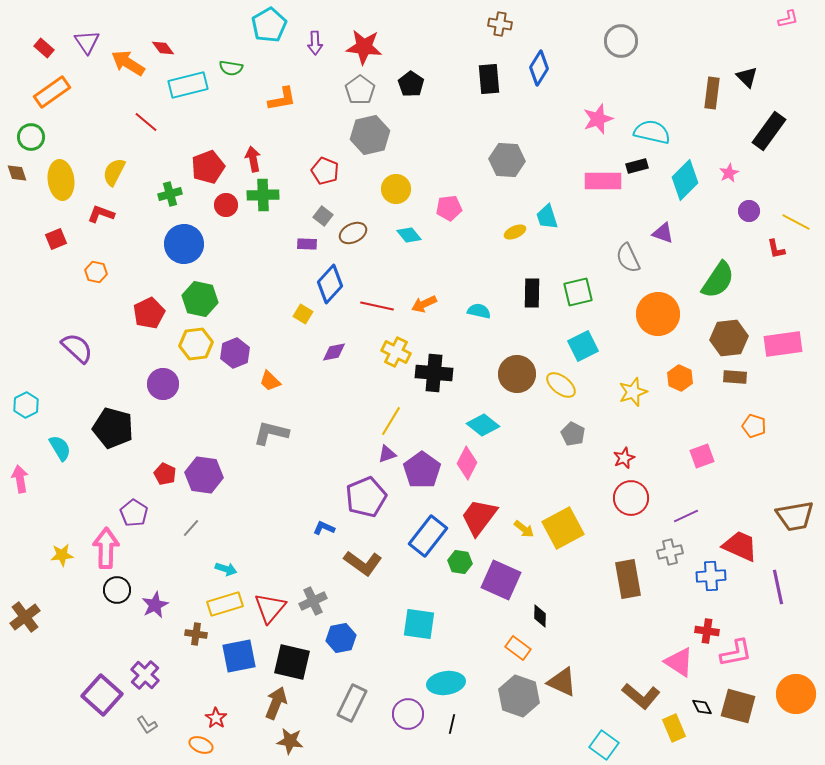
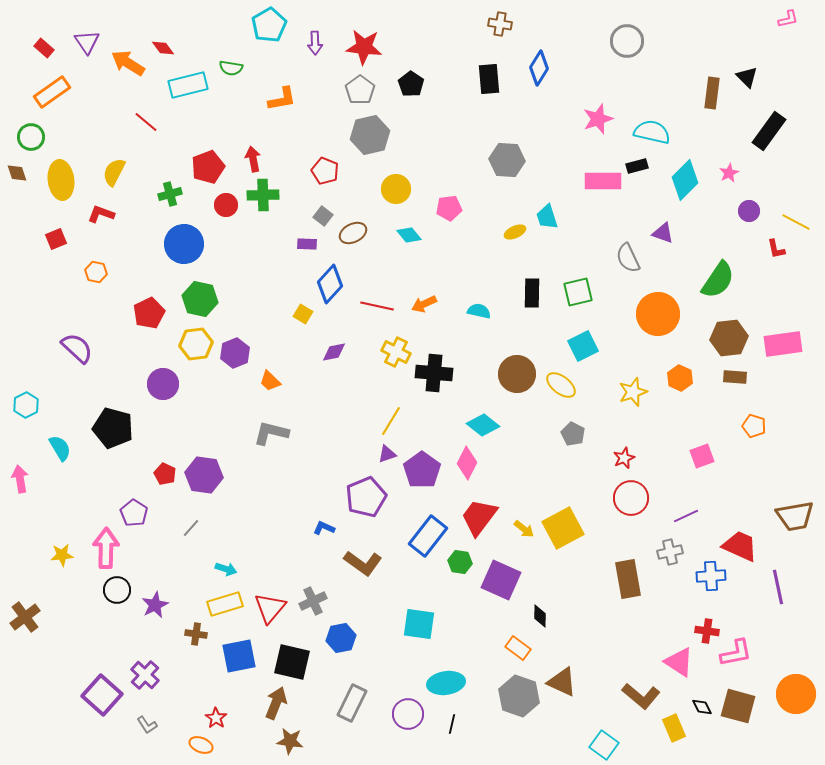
gray circle at (621, 41): moved 6 px right
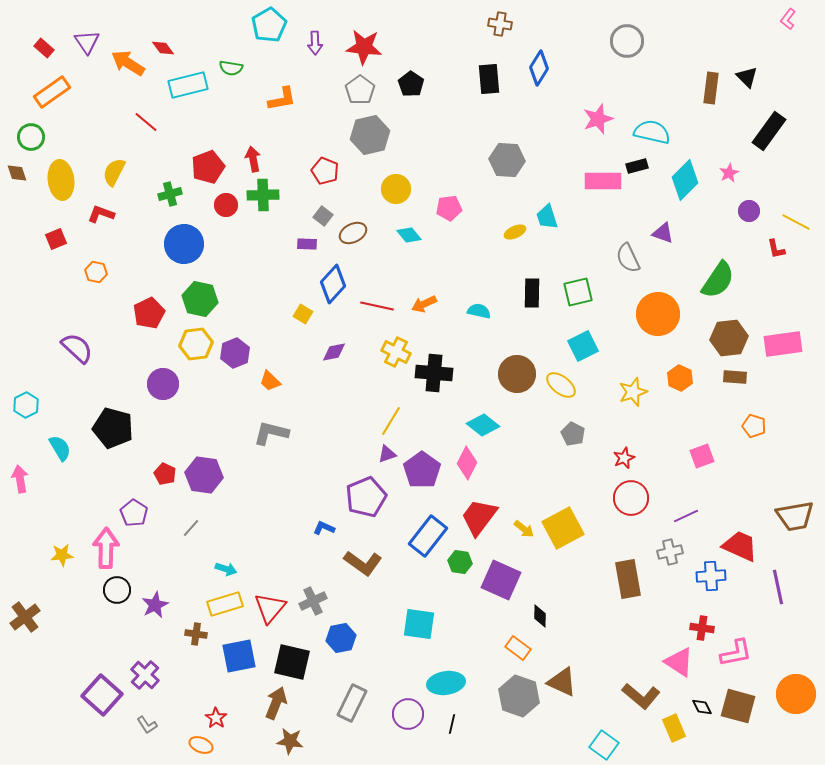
pink L-shape at (788, 19): rotated 140 degrees clockwise
brown rectangle at (712, 93): moved 1 px left, 5 px up
blue diamond at (330, 284): moved 3 px right
red cross at (707, 631): moved 5 px left, 3 px up
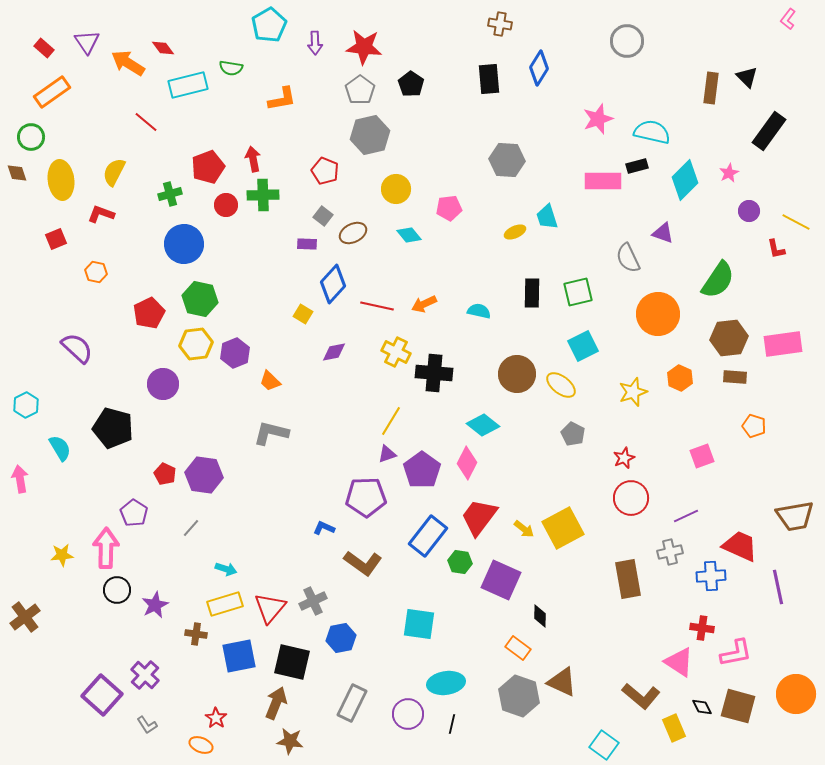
purple pentagon at (366, 497): rotated 21 degrees clockwise
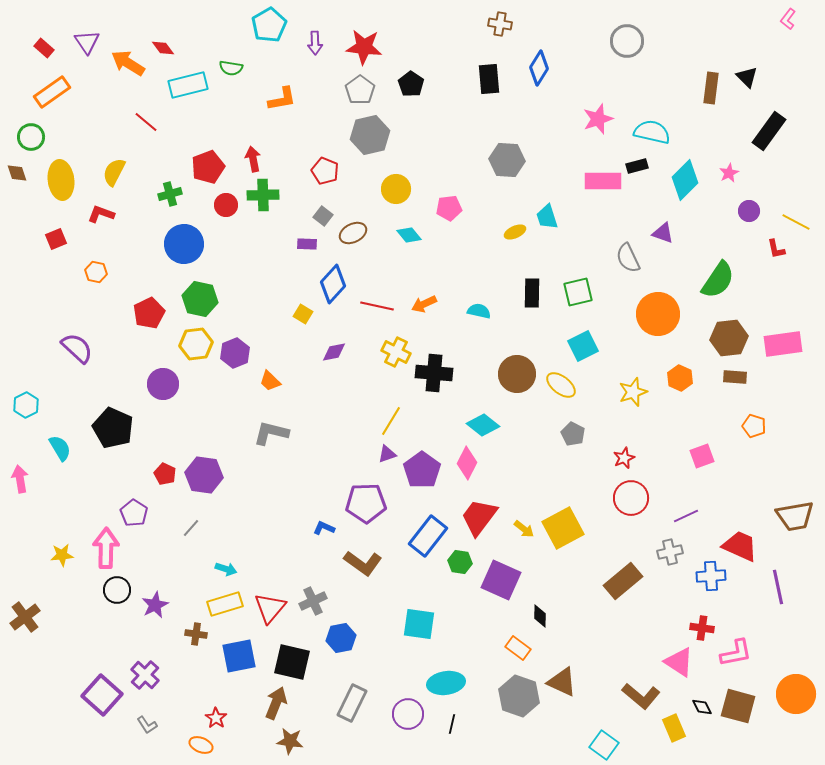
black pentagon at (113, 428): rotated 9 degrees clockwise
purple pentagon at (366, 497): moved 6 px down
brown rectangle at (628, 579): moved 5 px left, 2 px down; rotated 60 degrees clockwise
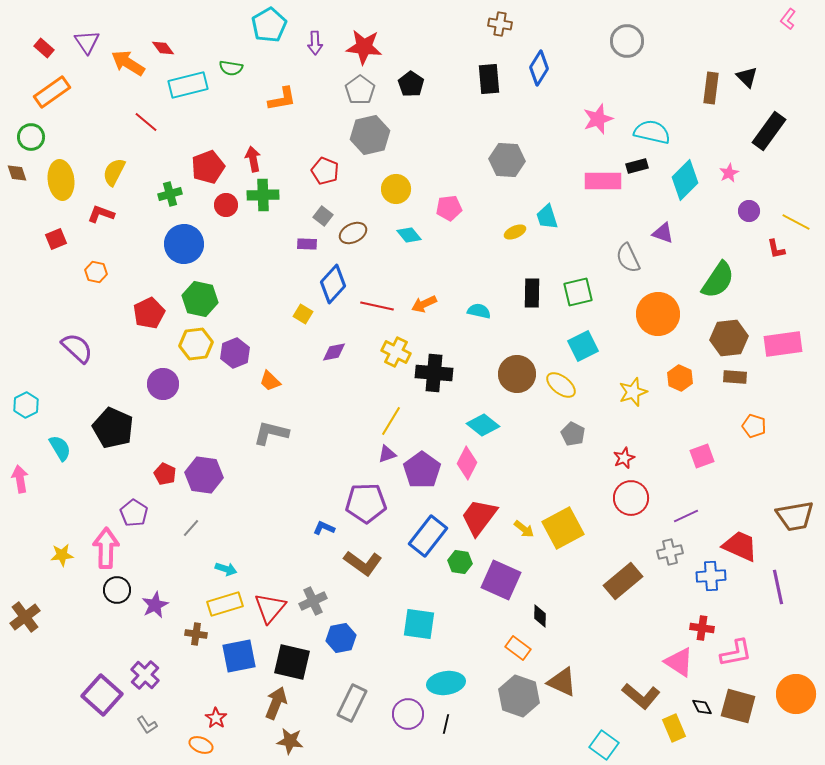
black line at (452, 724): moved 6 px left
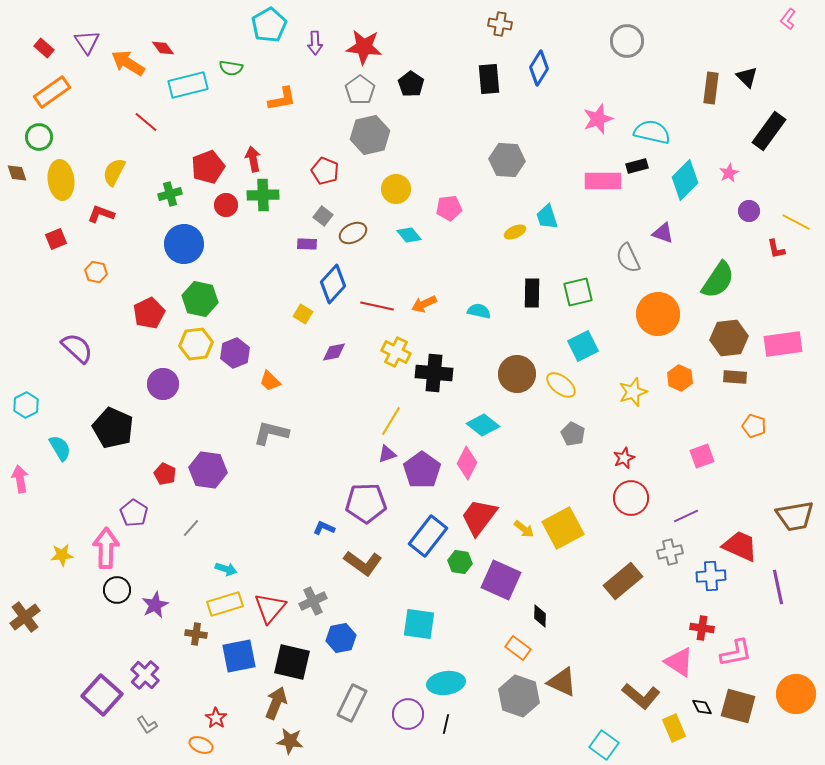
green circle at (31, 137): moved 8 px right
purple hexagon at (204, 475): moved 4 px right, 5 px up
